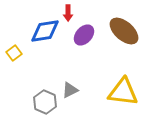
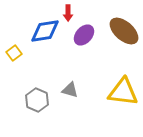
gray triangle: rotated 42 degrees clockwise
gray hexagon: moved 8 px left, 2 px up
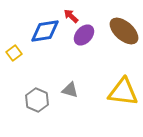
red arrow: moved 3 px right, 3 px down; rotated 133 degrees clockwise
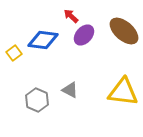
blue diamond: moved 2 px left, 9 px down; rotated 16 degrees clockwise
gray triangle: rotated 12 degrees clockwise
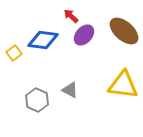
yellow triangle: moved 7 px up
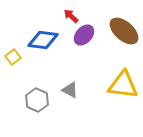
yellow square: moved 1 px left, 4 px down
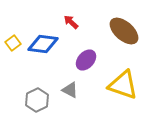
red arrow: moved 6 px down
purple ellipse: moved 2 px right, 25 px down
blue diamond: moved 4 px down
yellow square: moved 14 px up
yellow triangle: rotated 12 degrees clockwise
gray hexagon: rotated 10 degrees clockwise
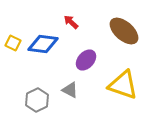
yellow square: rotated 28 degrees counterclockwise
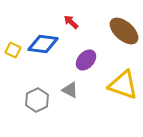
yellow square: moved 7 px down
